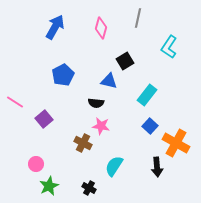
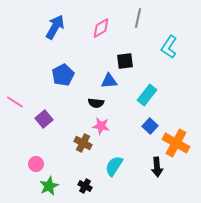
pink diamond: rotated 45 degrees clockwise
black square: rotated 24 degrees clockwise
blue triangle: rotated 18 degrees counterclockwise
black cross: moved 4 px left, 2 px up
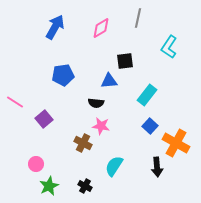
blue pentagon: rotated 20 degrees clockwise
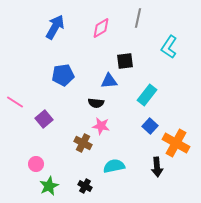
cyan semicircle: rotated 45 degrees clockwise
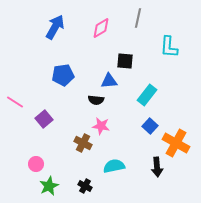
cyan L-shape: rotated 30 degrees counterclockwise
black square: rotated 12 degrees clockwise
black semicircle: moved 3 px up
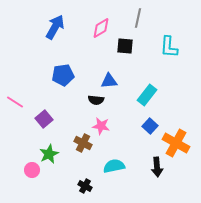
black square: moved 15 px up
pink circle: moved 4 px left, 6 px down
green star: moved 32 px up
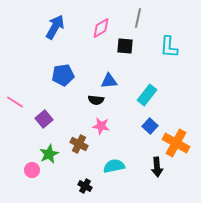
brown cross: moved 4 px left, 1 px down
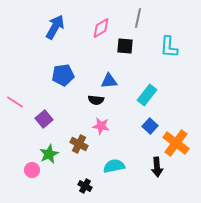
orange cross: rotated 8 degrees clockwise
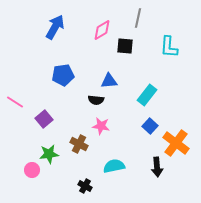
pink diamond: moved 1 px right, 2 px down
green star: rotated 18 degrees clockwise
